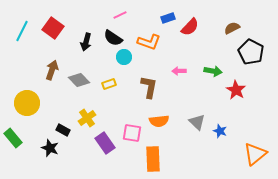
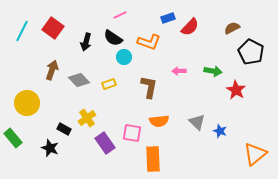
black rectangle: moved 1 px right, 1 px up
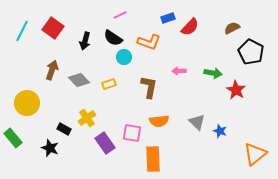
black arrow: moved 1 px left, 1 px up
green arrow: moved 2 px down
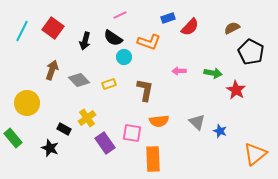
brown L-shape: moved 4 px left, 3 px down
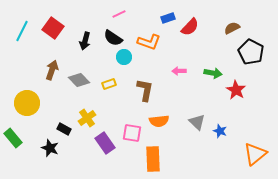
pink line: moved 1 px left, 1 px up
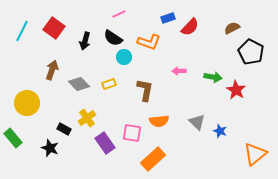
red square: moved 1 px right
green arrow: moved 4 px down
gray diamond: moved 4 px down
orange rectangle: rotated 50 degrees clockwise
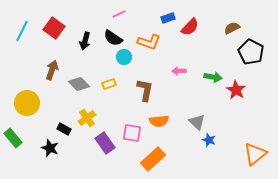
blue star: moved 11 px left, 9 px down
